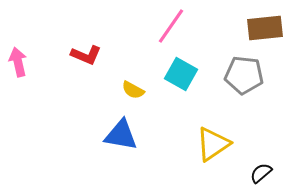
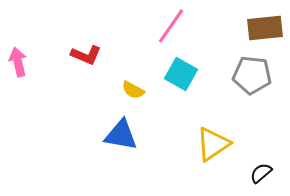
gray pentagon: moved 8 px right
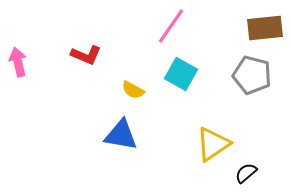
gray pentagon: rotated 9 degrees clockwise
black semicircle: moved 15 px left
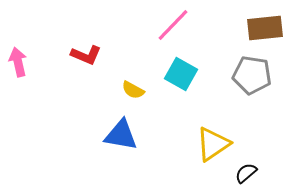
pink line: moved 2 px right, 1 px up; rotated 9 degrees clockwise
gray pentagon: rotated 6 degrees counterclockwise
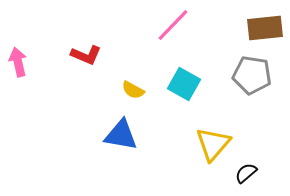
cyan square: moved 3 px right, 10 px down
yellow triangle: rotated 15 degrees counterclockwise
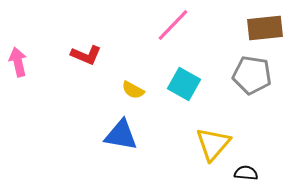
black semicircle: rotated 45 degrees clockwise
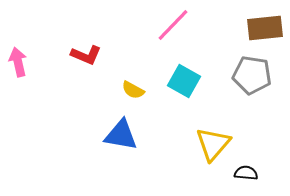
cyan square: moved 3 px up
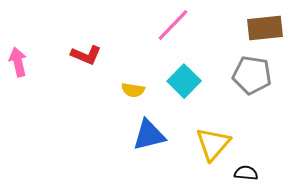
cyan square: rotated 16 degrees clockwise
yellow semicircle: rotated 20 degrees counterclockwise
blue triangle: moved 28 px right; rotated 24 degrees counterclockwise
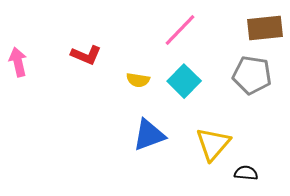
pink line: moved 7 px right, 5 px down
yellow semicircle: moved 5 px right, 10 px up
blue triangle: rotated 6 degrees counterclockwise
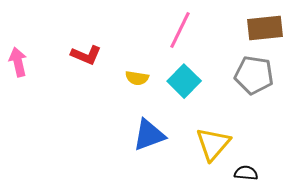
pink line: rotated 18 degrees counterclockwise
gray pentagon: moved 2 px right
yellow semicircle: moved 1 px left, 2 px up
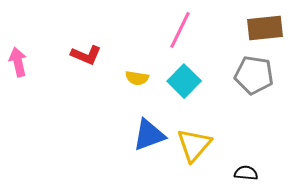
yellow triangle: moved 19 px left, 1 px down
